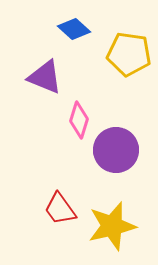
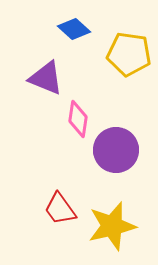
purple triangle: moved 1 px right, 1 px down
pink diamond: moved 1 px left, 1 px up; rotated 9 degrees counterclockwise
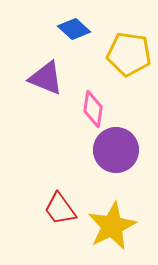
pink diamond: moved 15 px right, 10 px up
yellow star: rotated 12 degrees counterclockwise
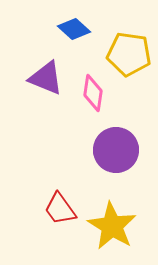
pink diamond: moved 16 px up
yellow star: rotated 15 degrees counterclockwise
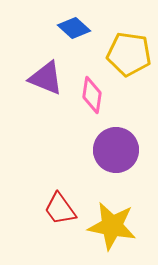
blue diamond: moved 1 px up
pink diamond: moved 1 px left, 2 px down
yellow star: rotated 21 degrees counterclockwise
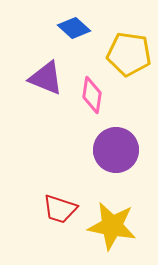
red trapezoid: rotated 36 degrees counterclockwise
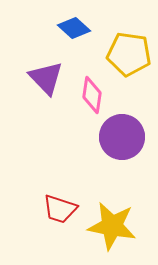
purple triangle: rotated 24 degrees clockwise
purple circle: moved 6 px right, 13 px up
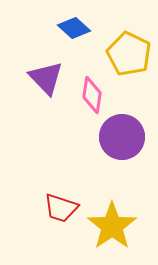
yellow pentagon: rotated 18 degrees clockwise
red trapezoid: moved 1 px right, 1 px up
yellow star: rotated 27 degrees clockwise
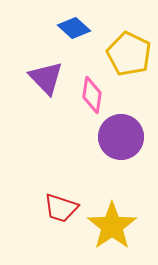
purple circle: moved 1 px left
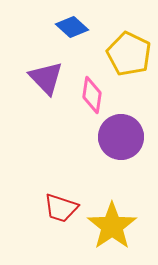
blue diamond: moved 2 px left, 1 px up
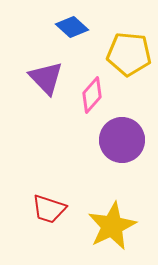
yellow pentagon: rotated 21 degrees counterclockwise
pink diamond: rotated 33 degrees clockwise
purple circle: moved 1 px right, 3 px down
red trapezoid: moved 12 px left, 1 px down
yellow star: rotated 9 degrees clockwise
